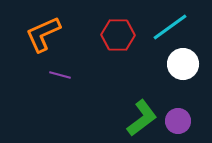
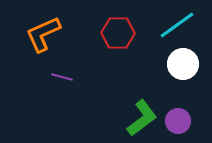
cyan line: moved 7 px right, 2 px up
red hexagon: moved 2 px up
purple line: moved 2 px right, 2 px down
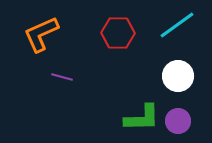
orange L-shape: moved 2 px left
white circle: moved 5 px left, 12 px down
green L-shape: rotated 36 degrees clockwise
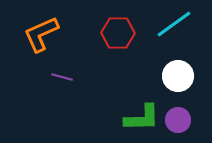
cyan line: moved 3 px left, 1 px up
purple circle: moved 1 px up
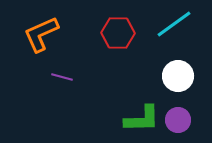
green L-shape: moved 1 px down
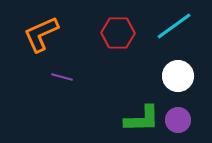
cyan line: moved 2 px down
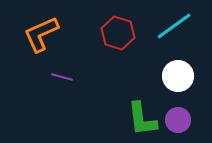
red hexagon: rotated 16 degrees clockwise
green L-shape: rotated 84 degrees clockwise
